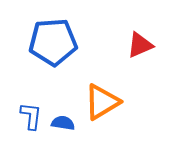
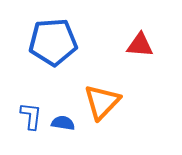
red triangle: rotated 28 degrees clockwise
orange triangle: rotated 15 degrees counterclockwise
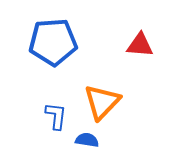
blue L-shape: moved 25 px right
blue semicircle: moved 24 px right, 17 px down
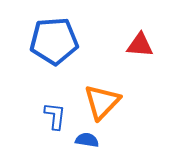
blue pentagon: moved 1 px right, 1 px up
blue L-shape: moved 1 px left
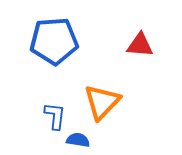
blue semicircle: moved 9 px left
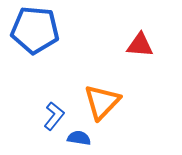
blue pentagon: moved 19 px left, 11 px up; rotated 9 degrees clockwise
blue L-shape: moved 1 px left; rotated 32 degrees clockwise
blue semicircle: moved 1 px right, 2 px up
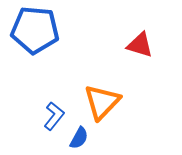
red triangle: rotated 12 degrees clockwise
blue semicircle: rotated 110 degrees clockwise
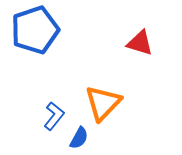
blue pentagon: rotated 24 degrees counterclockwise
red triangle: moved 2 px up
orange triangle: moved 1 px right, 1 px down
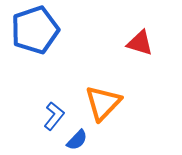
blue semicircle: moved 2 px left, 2 px down; rotated 15 degrees clockwise
